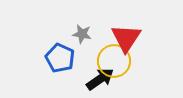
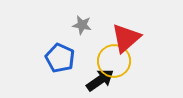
gray star: moved 9 px up
red triangle: rotated 16 degrees clockwise
black arrow: moved 1 px down
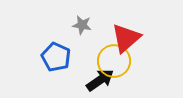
blue pentagon: moved 4 px left, 1 px up
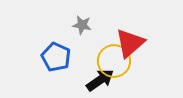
red triangle: moved 4 px right, 5 px down
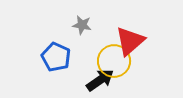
red triangle: moved 2 px up
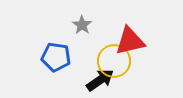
gray star: rotated 24 degrees clockwise
red triangle: rotated 28 degrees clockwise
blue pentagon: rotated 16 degrees counterclockwise
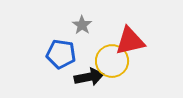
blue pentagon: moved 5 px right, 3 px up
yellow circle: moved 2 px left
black arrow: moved 11 px left, 3 px up; rotated 24 degrees clockwise
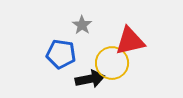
yellow circle: moved 2 px down
black arrow: moved 1 px right, 2 px down
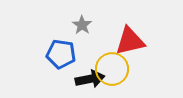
yellow circle: moved 6 px down
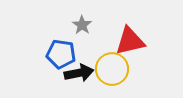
black arrow: moved 11 px left, 6 px up
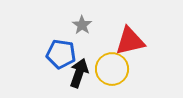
black arrow: rotated 60 degrees counterclockwise
